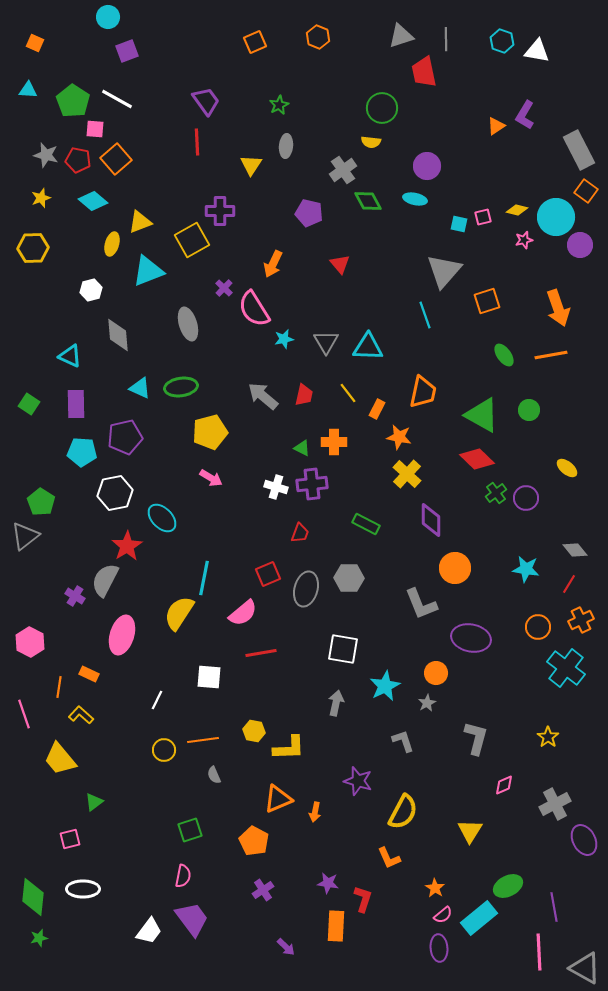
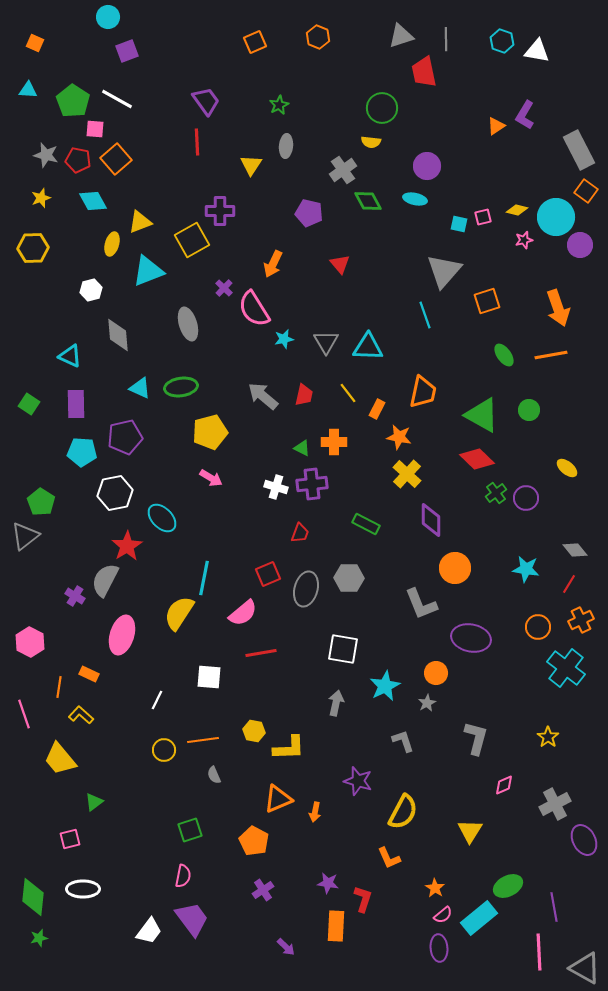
cyan diamond at (93, 201): rotated 20 degrees clockwise
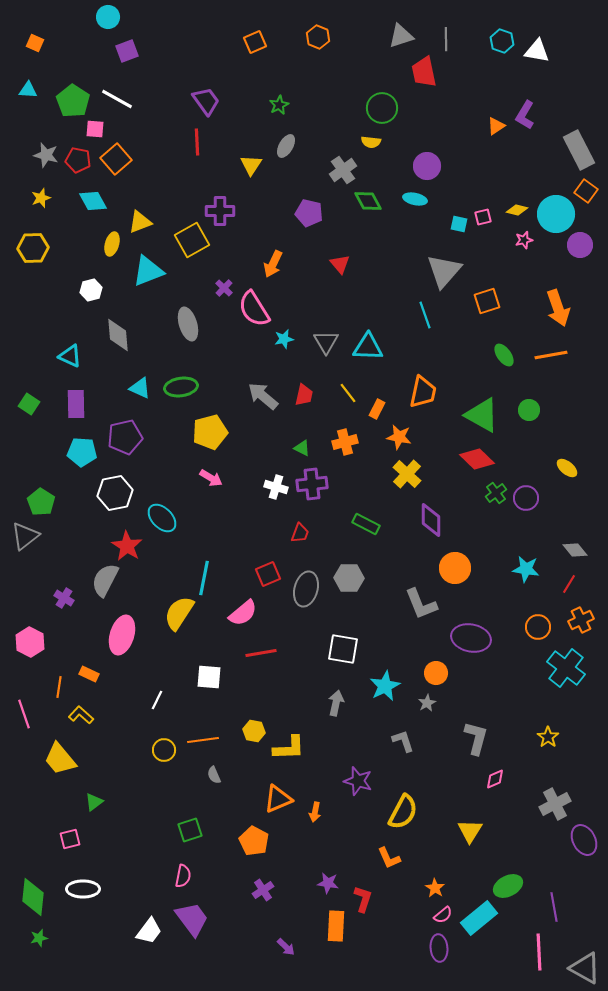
gray ellipse at (286, 146): rotated 25 degrees clockwise
cyan circle at (556, 217): moved 3 px up
orange cross at (334, 442): moved 11 px right; rotated 15 degrees counterclockwise
red star at (127, 546): rotated 8 degrees counterclockwise
purple cross at (75, 596): moved 11 px left, 2 px down
pink diamond at (504, 785): moved 9 px left, 6 px up
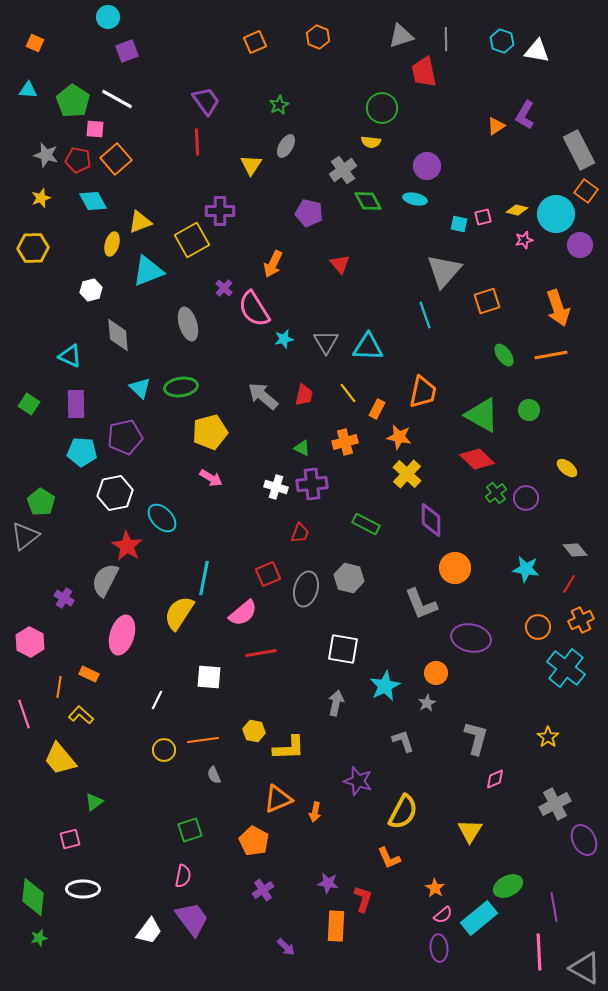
cyan triangle at (140, 388): rotated 20 degrees clockwise
gray hexagon at (349, 578): rotated 12 degrees clockwise
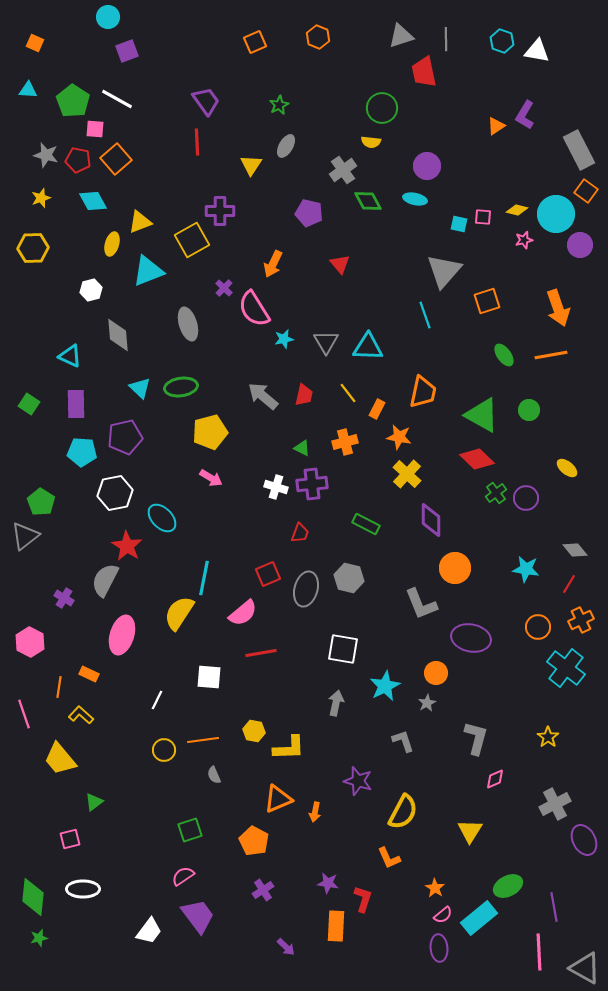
pink square at (483, 217): rotated 18 degrees clockwise
pink semicircle at (183, 876): rotated 135 degrees counterclockwise
purple trapezoid at (192, 919): moved 6 px right, 3 px up
